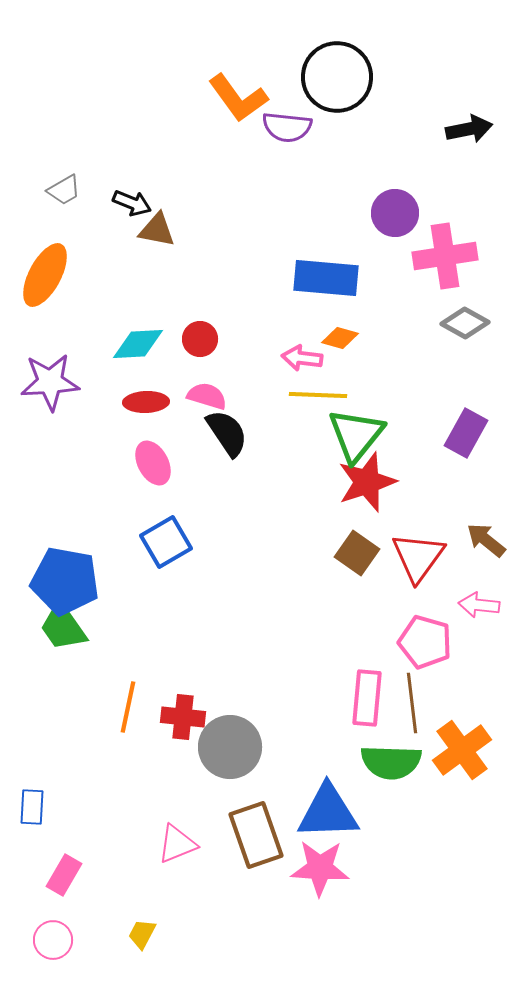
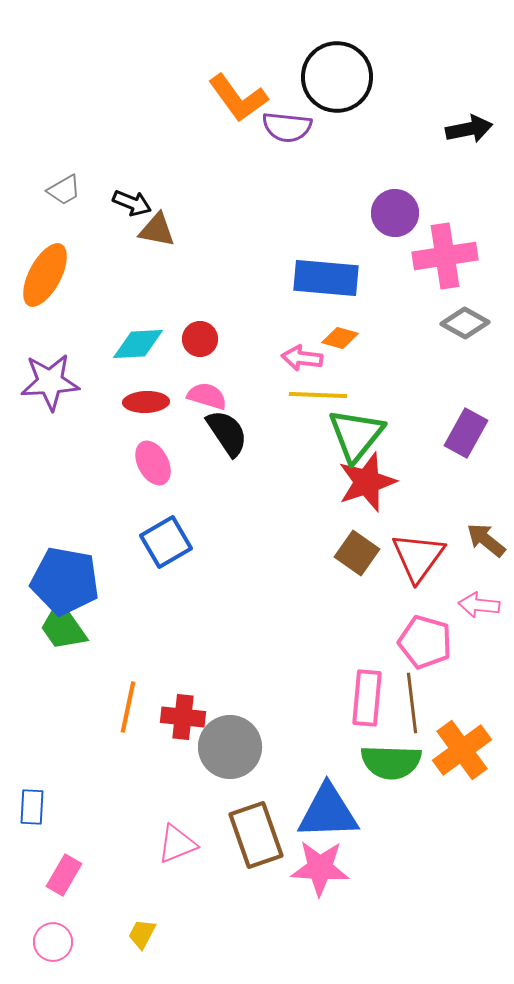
pink circle at (53, 940): moved 2 px down
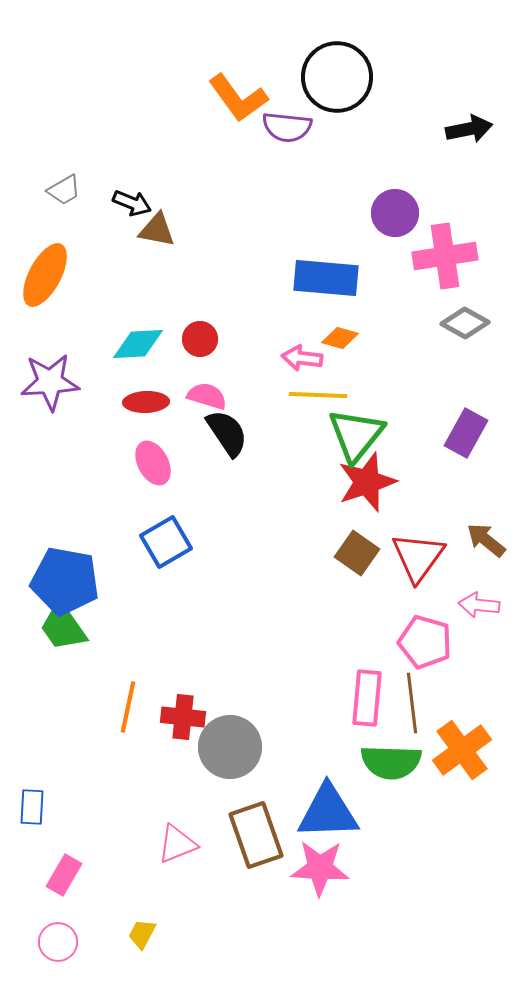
pink circle at (53, 942): moved 5 px right
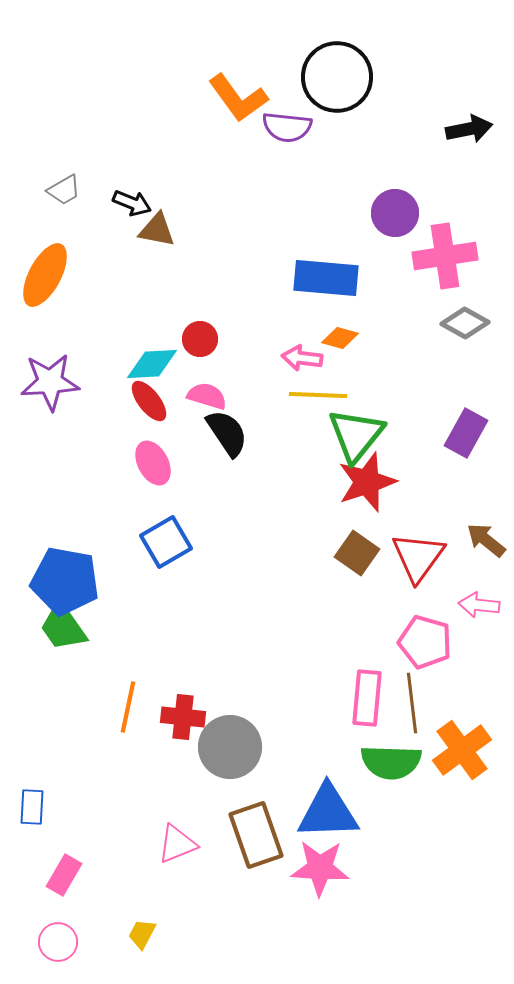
cyan diamond at (138, 344): moved 14 px right, 20 px down
red ellipse at (146, 402): moved 3 px right, 1 px up; rotated 54 degrees clockwise
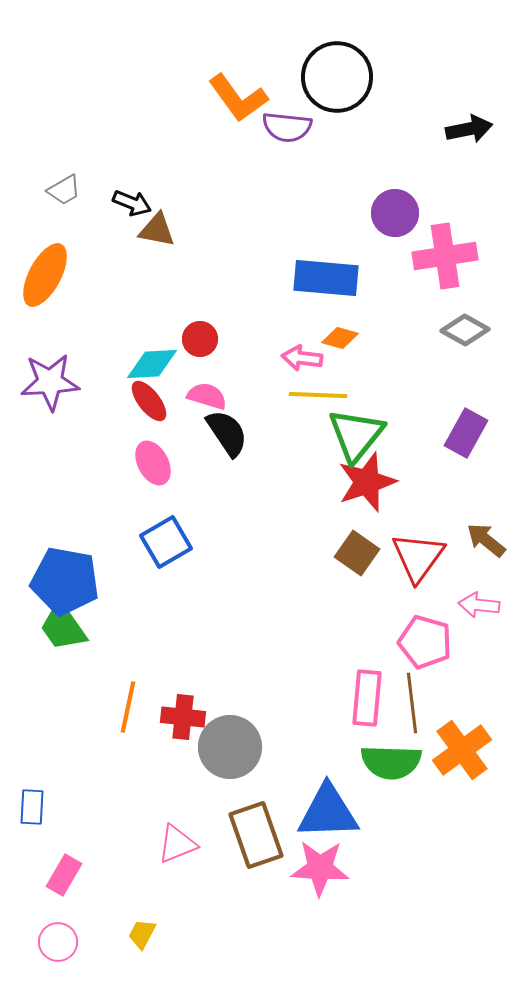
gray diamond at (465, 323): moved 7 px down
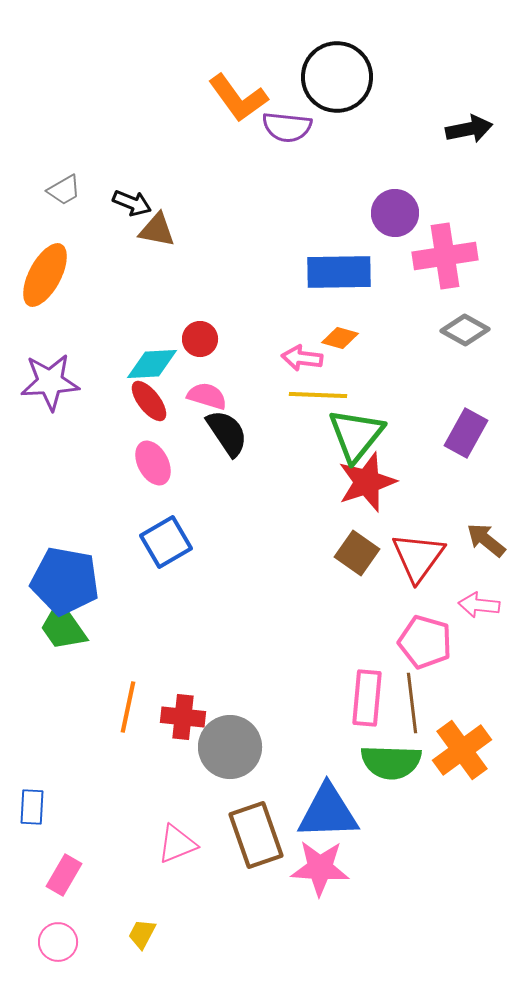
blue rectangle at (326, 278): moved 13 px right, 6 px up; rotated 6 degrees counterclockwise
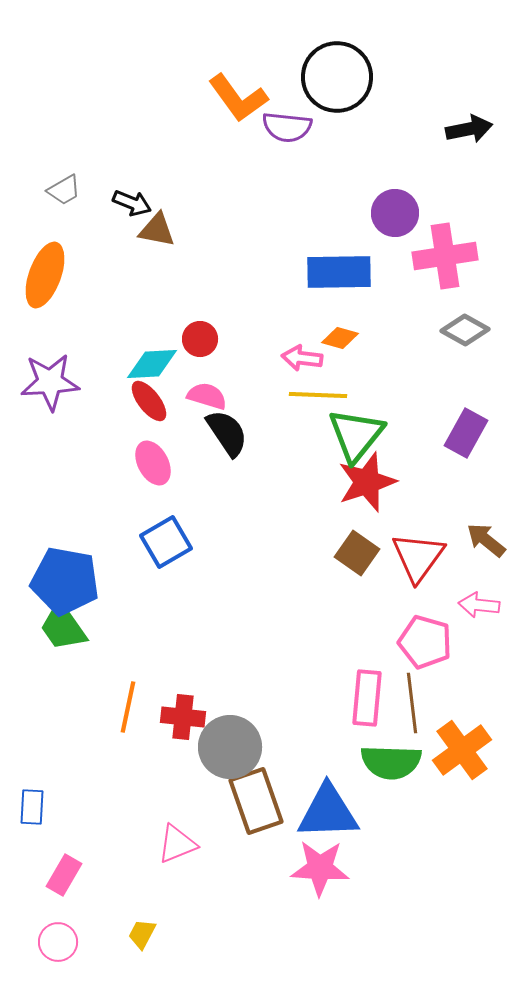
orange ellipse at (45, 275): rotated 8 degrees counterclockwise
brown rectangle at (256, 835): moved 34 px up
